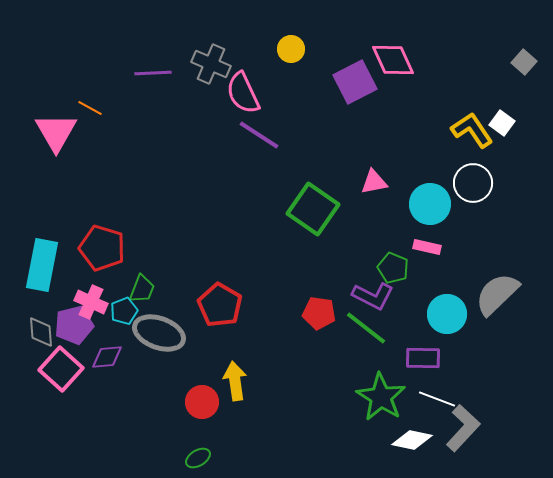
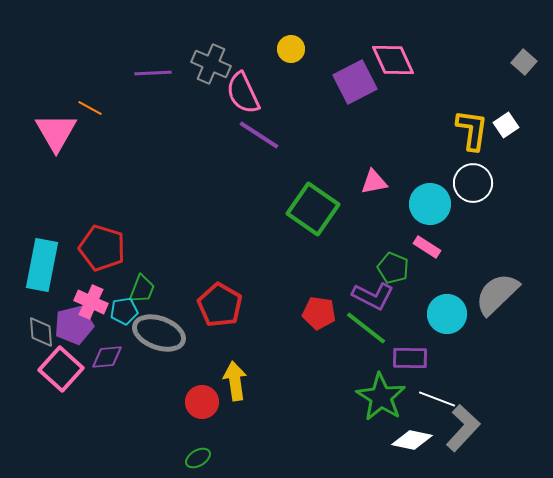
white square at (502, 123): moved 4 px right, 2 px down; rotated 20 degrees clockwise
yellow L-shape at (472, 130): rotated 42 degrees clockwise
pink rectangle at (427, 247): rotated 20 degrees clockwise
cyan pentagon at (124, 311): rotated 12 degrees clockwise
purple rectangle at (423, 358): moved 13 px left
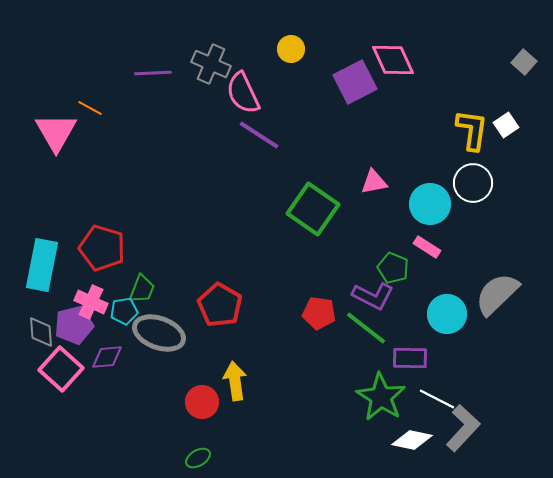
white line at (437, 399): rotated 6 degrees clockwise
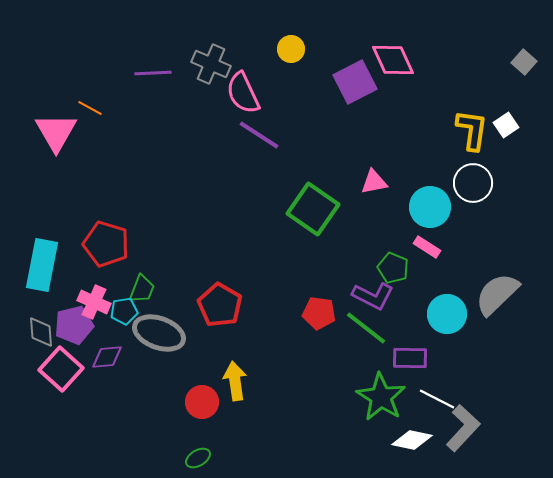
cyan circle at (430, 204): moved 3 px down
red pentagon at (102, 248): moved 4 px right, 4 px up
pink cross at (91, 302): moved 3 px right
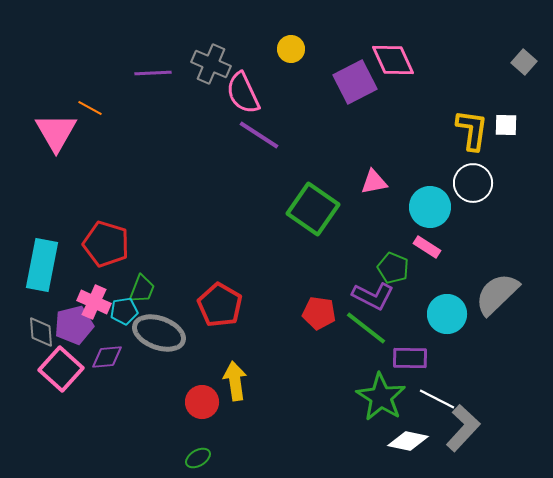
white square at (506, 125): rotated 35 degrees clockwise
white diamond at (412, 440): moved 4 px left, 1 px down
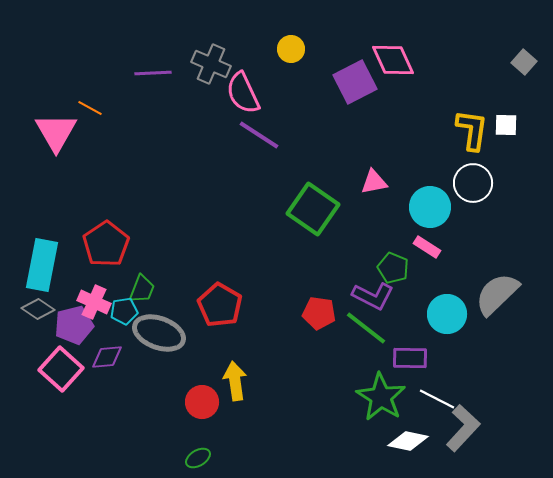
red pentagon at (106, 244): rotated 21 degrees clockwise
gray diamond at (41, 332): moved 3 px left, 23 px up; rotated 52 degrees counterclockwise
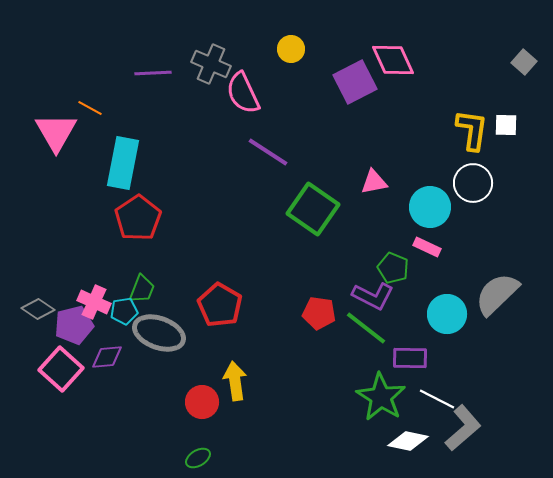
purple line at (259, 135): moved 9 px right, 17 px down
red pentagon at (106, 244): moved 32 px right, 26 px up
pink rectangle at (427, 247): rotated 8 degrees counterclockwise
cyan rectangle at (42, 265): moved 81 px right, 102 px up
gray L-shape at (463, 428): rotated 6 degrees clockwise
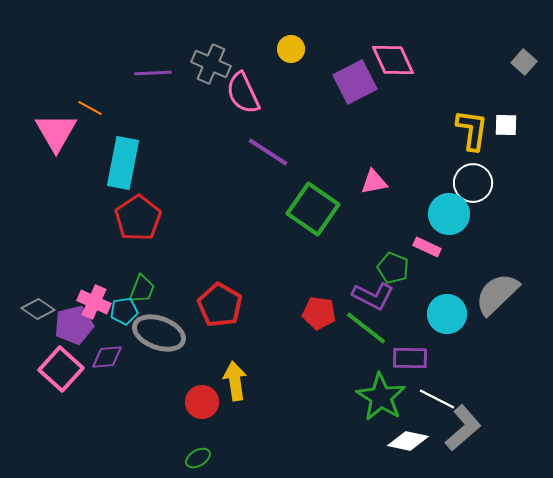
cyan circle at (430, 207): moved 19 px right, 7 px down
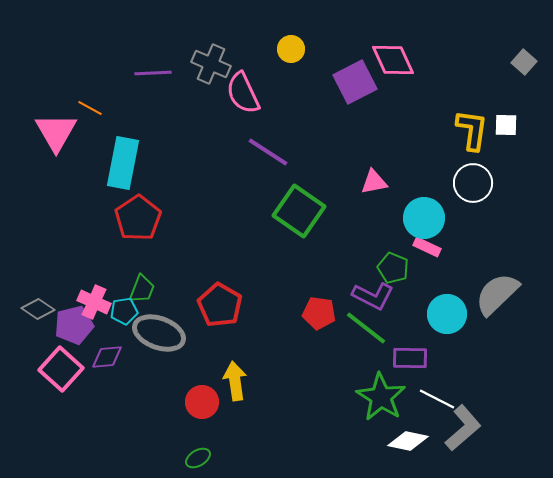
green square at (313, 209): moved 14 px left, 2 px down
cyan circle at (449, 214): moved 25 px left, 4 px down
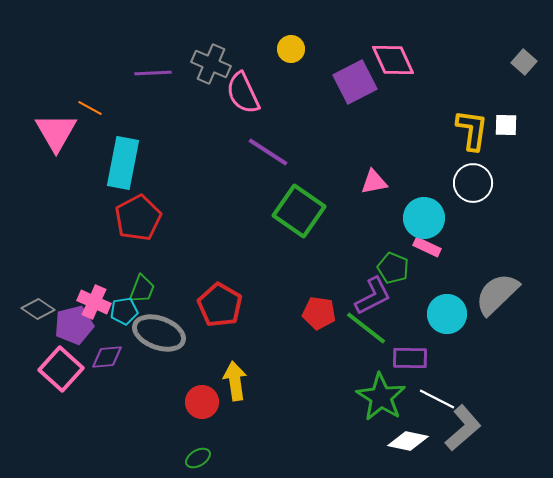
red pentagon at (138, 218): rotated 6 degrees clockwise
purple L-shape at (373, 296): rotated 54 degrees counterclockwise
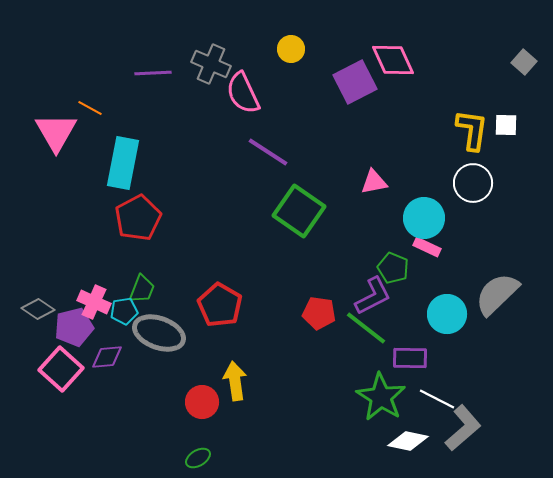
purple pentagon at (74, 325): moved 2 px down
